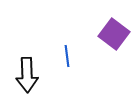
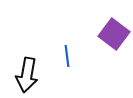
black arrow: rotated 12 degrees clockwise
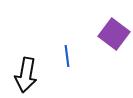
black arrow: moved 1 px left
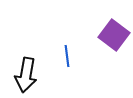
purple square: moved 1 px down
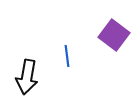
black arrow: moved 1 px right, 2 px down
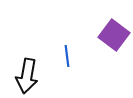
black arrow: moved 1 px up
